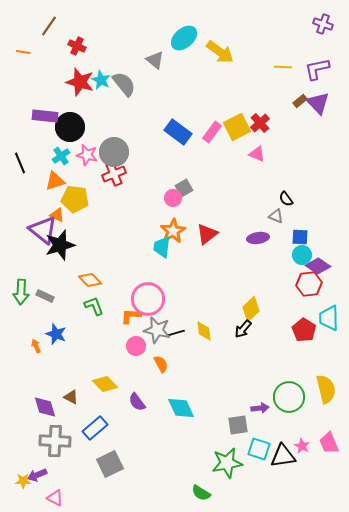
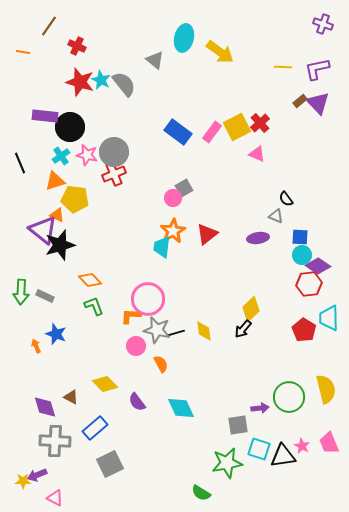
cyan ellipse at (184, 38): rotated 36 degrees counterclockwise
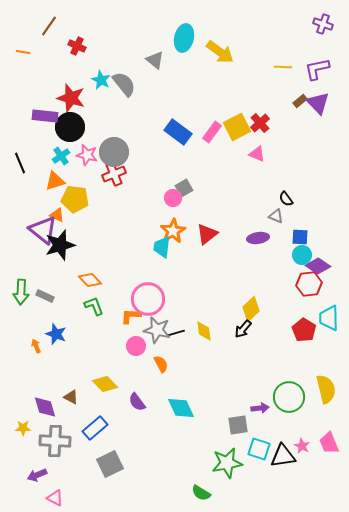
red star at (80, 82): moved 9 px left, 16 px down
yellow star at (23, 481): moved 53 px up
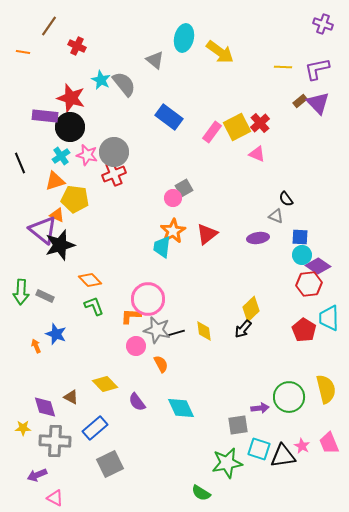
blue rectangle at (178, 132): moved 9 px left, 15 px up
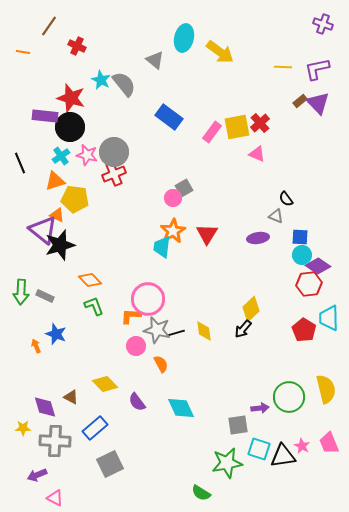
yellow square at (237, 127): rotated 16 degrees clockwise
red triangle at (207, 234): rotated 20 degrees counterclockwise
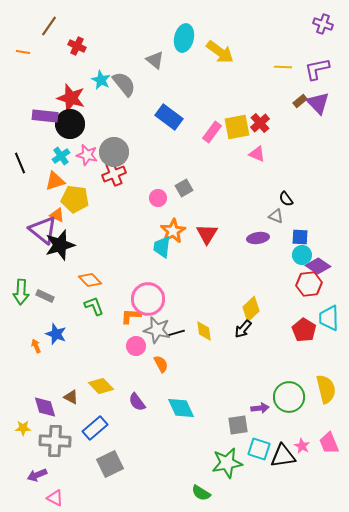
black circle at (70, 127): moved 3 px up
pink circle at (173, 198): moved 15 px left
yellow diamond at (105, 384): moved 4 px left, 2 px down
